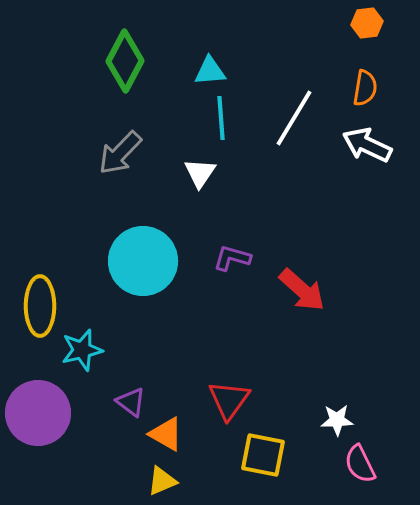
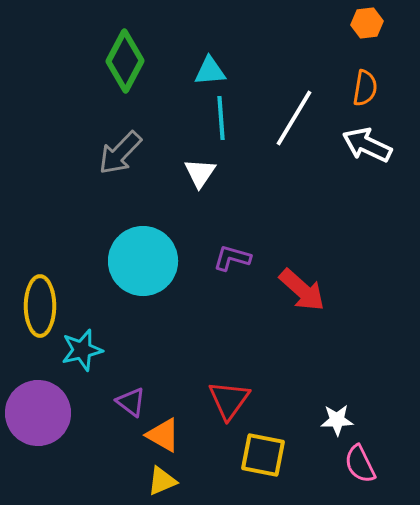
orange triangle: moved 3 px left, 1 px down
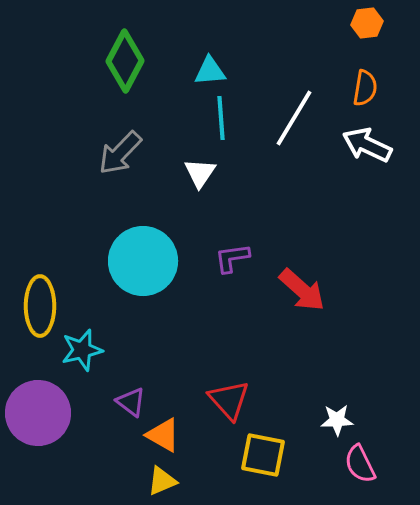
purple L-shape: rotated 24 degrees counterclockwise
red triangle: rotated 18 degrees counterclockwise
